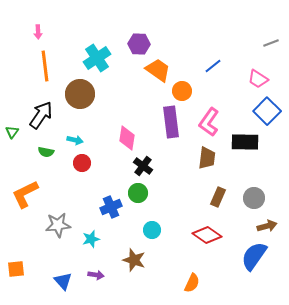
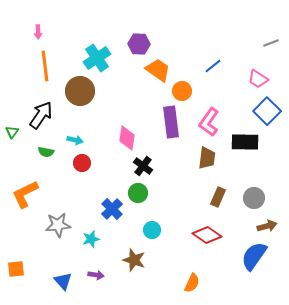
brown circle: moved 3 px up
blue cross: moved 1 px right, 2 px down; rotated 20 degrees counterclockwise
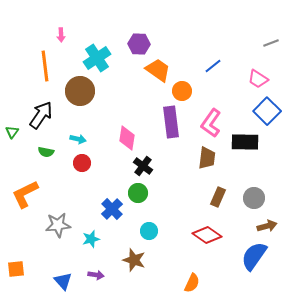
pink arrow: moved 23 px right, 3 px down
pink L-shape: moved 2 px right, 1 px down
cyan arrow: moved 3 px right, 1 px up
cyan circle: moved 3 px left, 1 px down
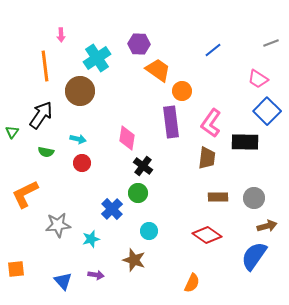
blue line: moved 16 px up
brown rectangle: rotated 66 degrees clockwise
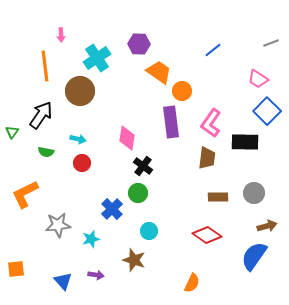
orange trapezoid: moved 1 px right, 2 px down
gray circle: moved 5 px up
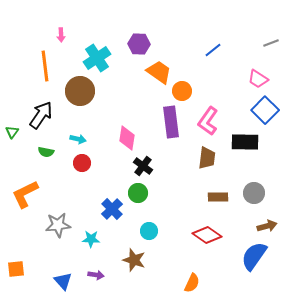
blue square: moved 2 px left, 1 px up
pink L-shape: moved 3 px left, 2 px up
cyan star: rotated 18 degrees clockwise
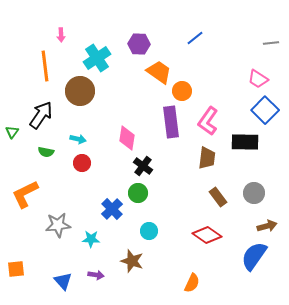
gray line: rotated 14 degrees clockwise
blue line: moved 18 px left, 12 px up
brown rectangle: rotated 54 degrees clockwise
brown star: moved 2 px left, 1 px down
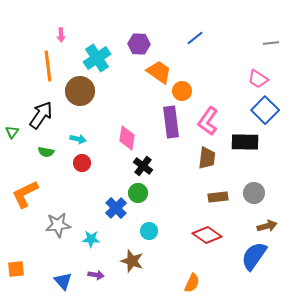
orange line: moved 3 px right
brown rectangle: rotated 60 degrees counterclockwise
blue cross: moved 4 px right, 1 px up
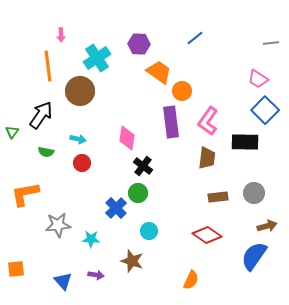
orange L-shape: rotated 16 degrees clockwise
orange semicircle: moved 1 px left, 3 px up
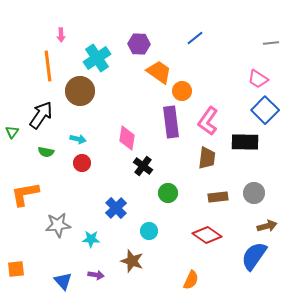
green circle: moved 30 px right
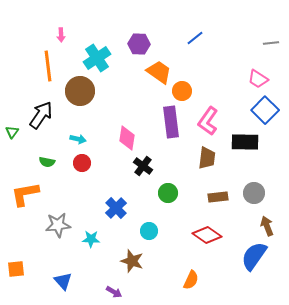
green semicircle: moved 1 px right, 10 px down
brown arrow: rotated 96 degrees counterclockwise
purple arrow: moved 18 px right, 17 px down; rotated 21 degrees clockwise
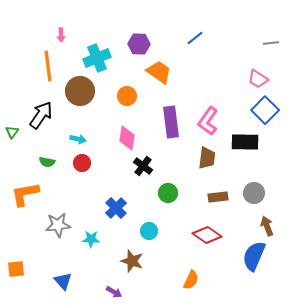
cyan cross: rotated 12 degrees clockwise
orange circle: moved 55 px left, 5 px down
blue semicircle: rotated 12 degrees counterclockwise
